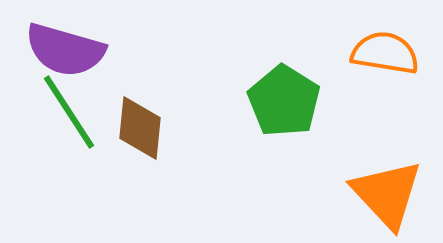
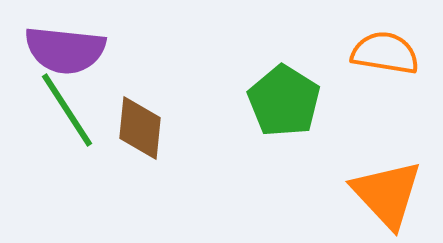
purple semicircle: rotated 10 degrees counterclockwise
green line: moved 2 px left, 2 px up
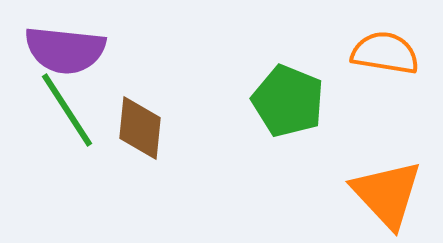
green pentagon: moved 4 px right; rotated 10 degrees counterclockwise
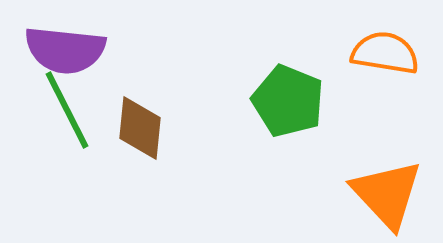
green line: rotated 6 degrees clockwise
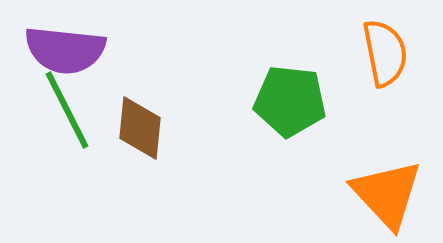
orange semicircle: rotated 70 degrees clockwise
green pentagon: moved 2 px right; rotated 16 degrees counterclockwise
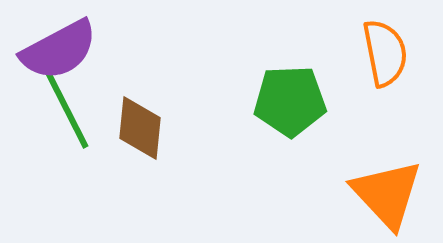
purple semicircle: moved 6 px left; rotated 34 degrees counterclockwise
green pentagon: rotated 8 degrees counterclockwise
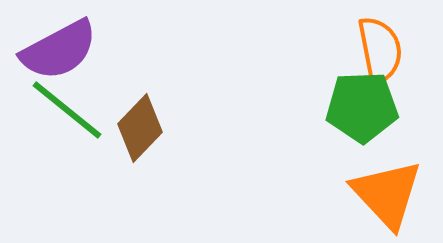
orange semicircle: moved 5 px left, 3 px up
green pentagon: moved 72 px right, 6 px down
green line: rotated 24 degrees counterclockwise
brown diamond: rotated 38 degrees clockwise
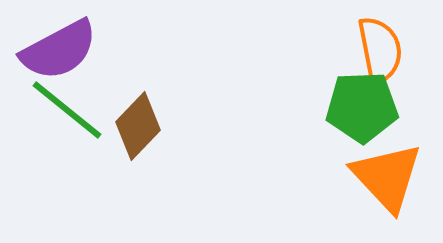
brown diamond: moved 2 px left, 2 px up
orange triangle: moved 17 px up
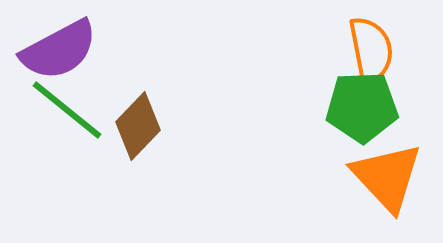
orange semicircle: moved 9 px left
